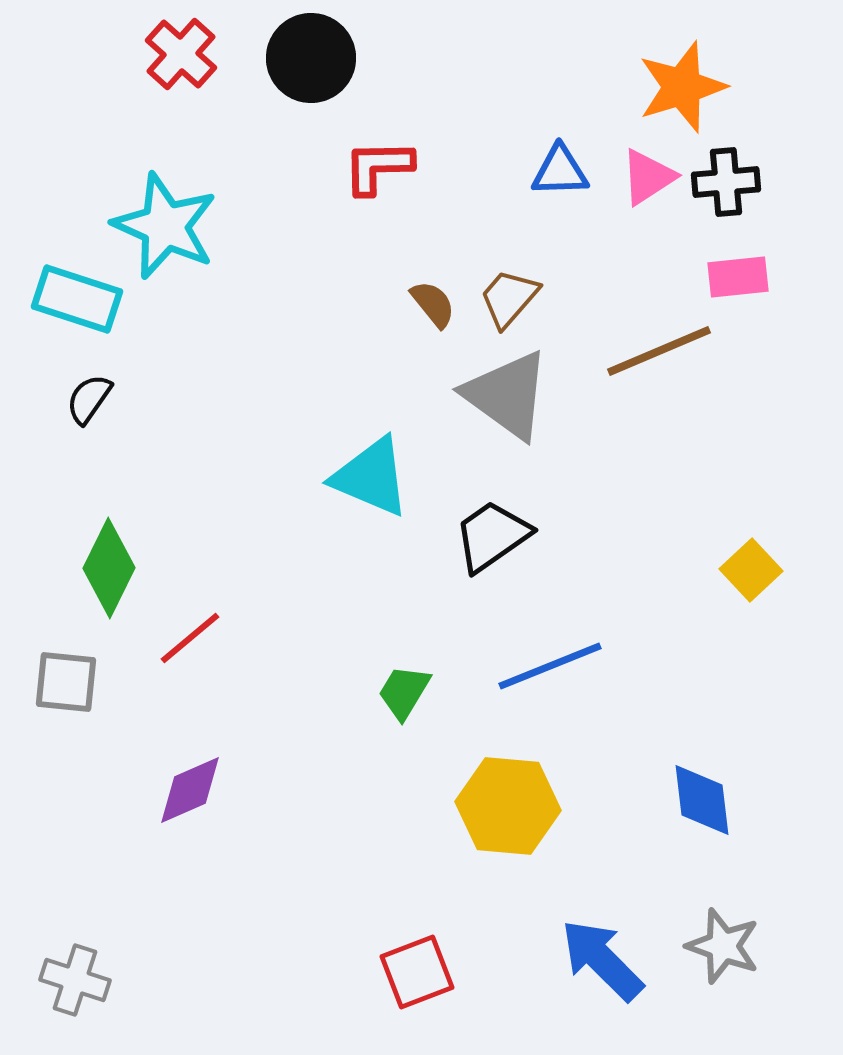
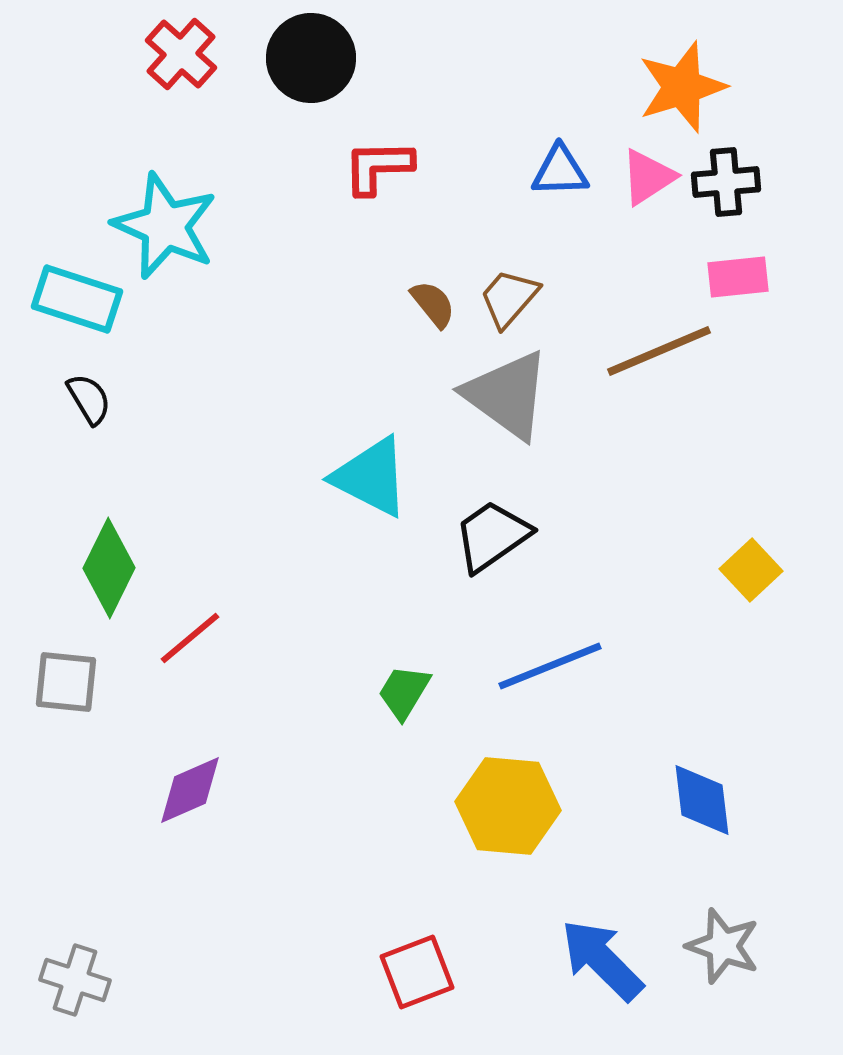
black semicircle: rotated 114 degrees clockwise
cyan triangle: rotated 4 degrees clockwise
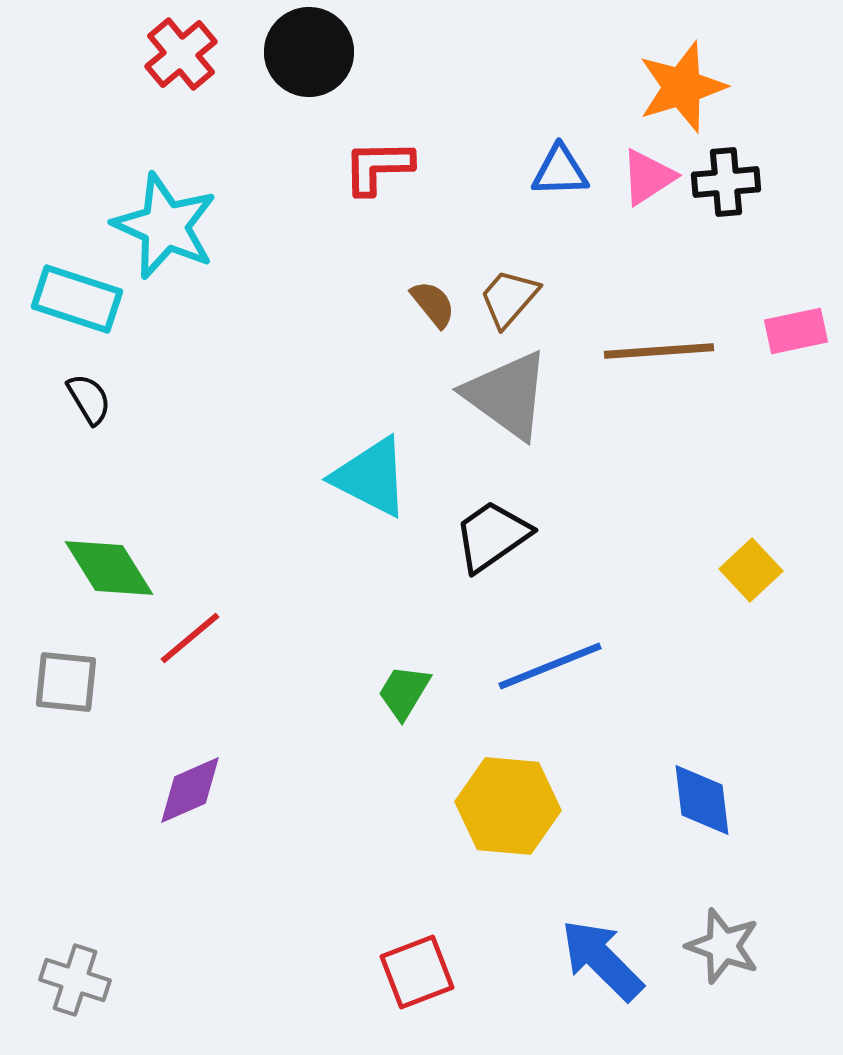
red cross: rotated 8 degrees clockwise
black circle: moved 2 px left, 6 px up
pink rectangle: moved 58 px right, 54 px down; rotated 6 degrees counterclockwise
brown line: rotated 19 degrees clockwise
green diamond: rotated 58 degrees counterclockwise
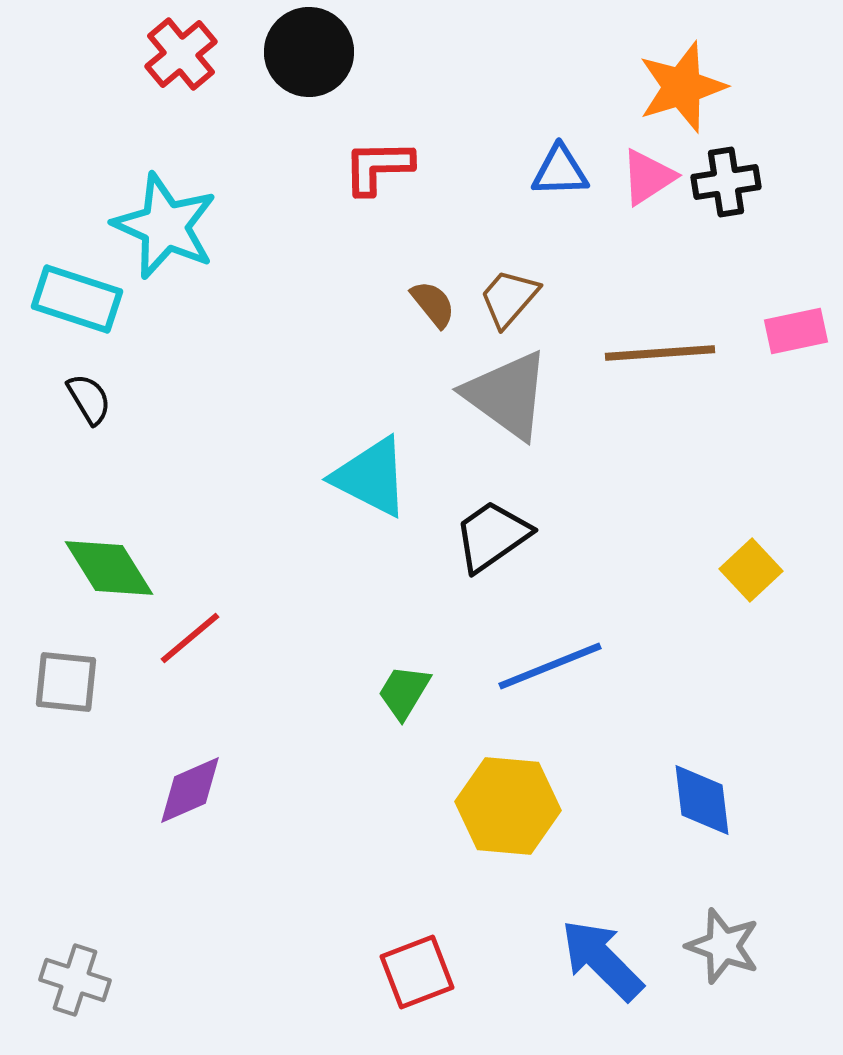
black cross: rotated 4 degrees counterclockwise
brown line: moved 1 px right, 2 px down
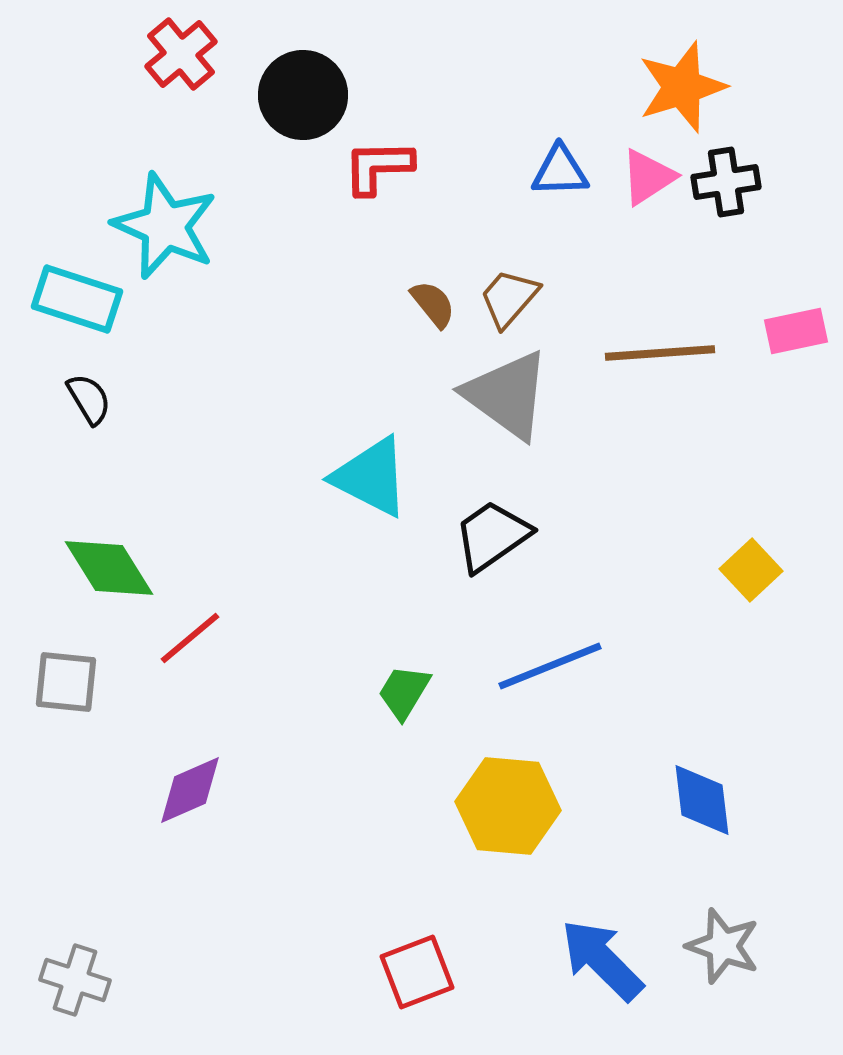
black circle: moved 6 px left, 43 px down
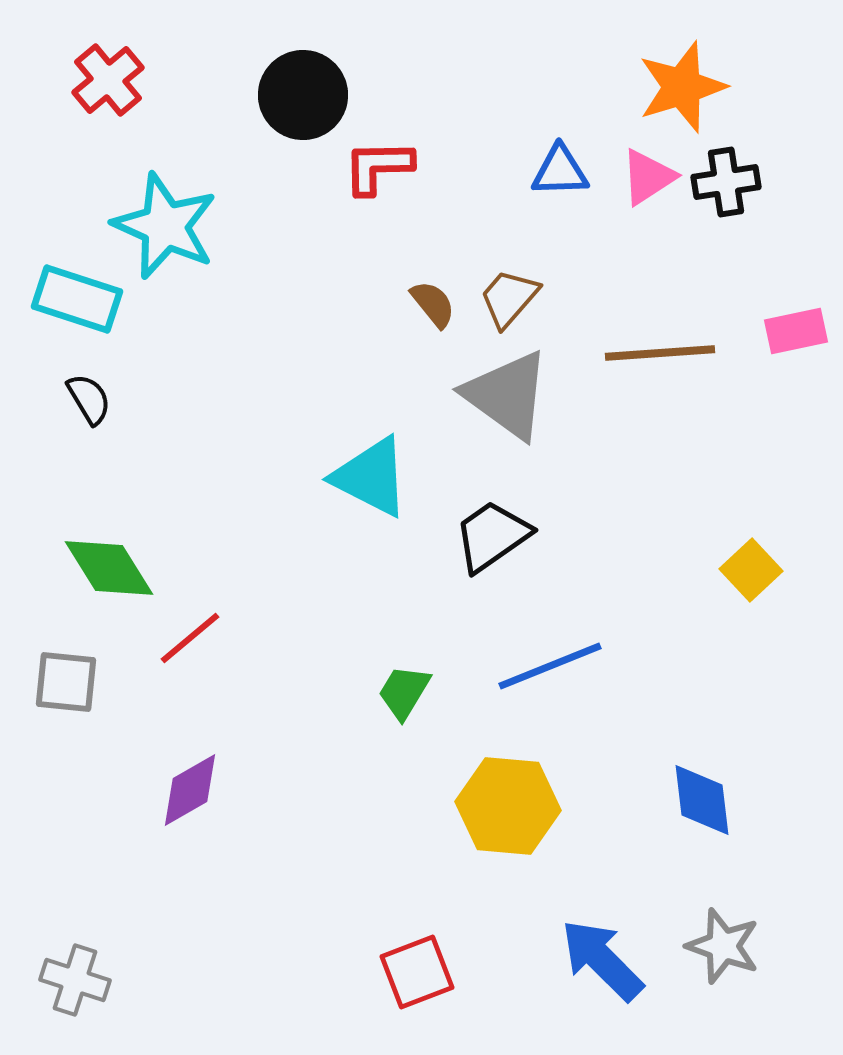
red cross: moved 73 px left, 26 px down
purple diamond: rotated 6 degrees counterclockwise
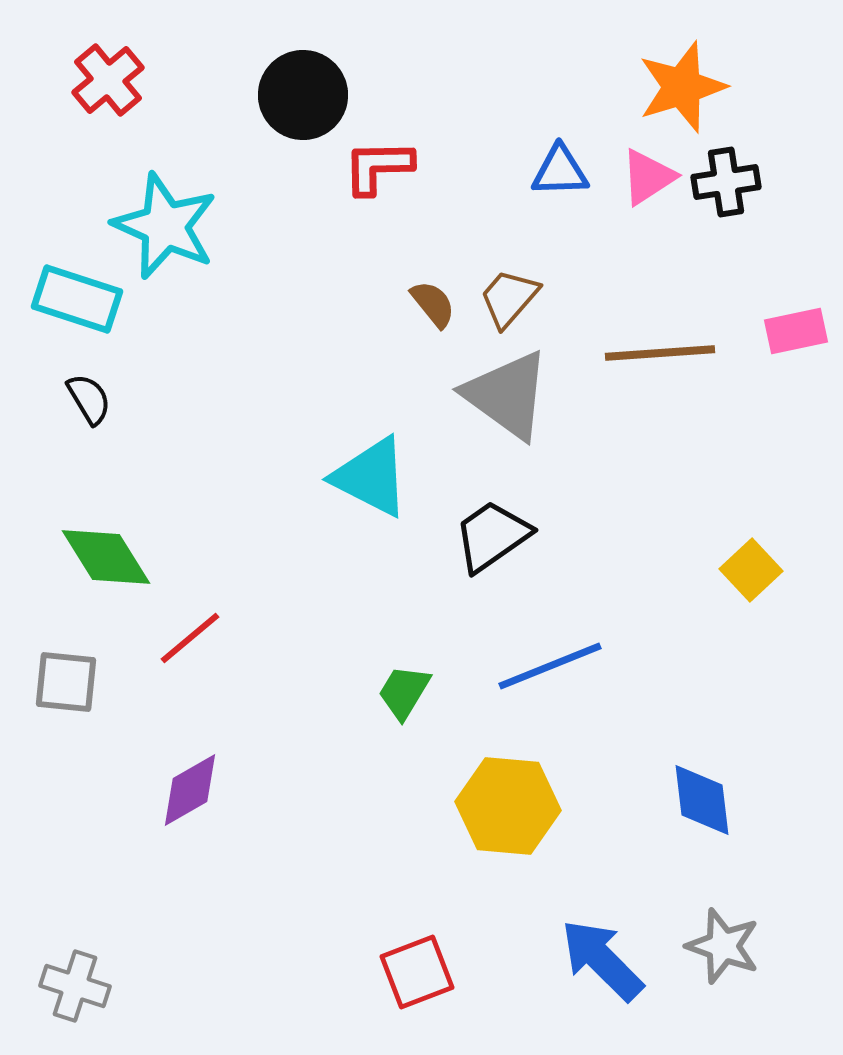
green diamond: moved 3 px left, 11 px up
gray cross: moved 6 px down
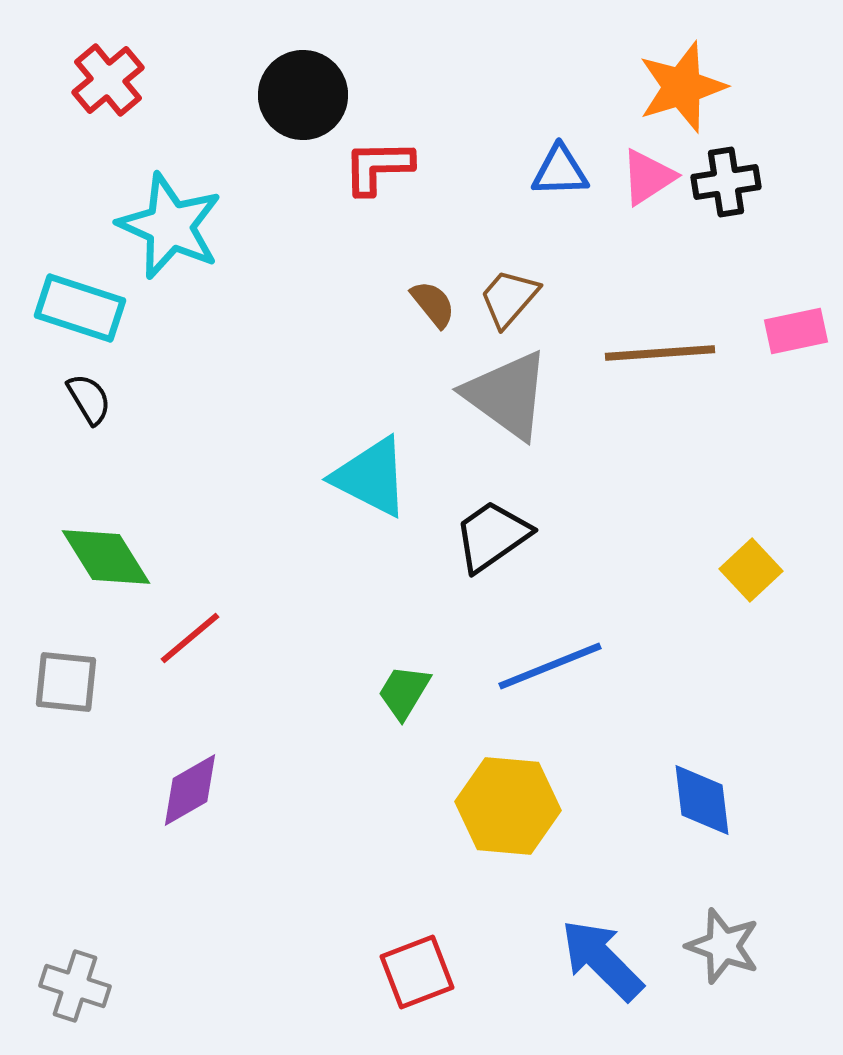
cyan star: moved 5 px right
cyan rectangle: moved 3 px right, 9 px down
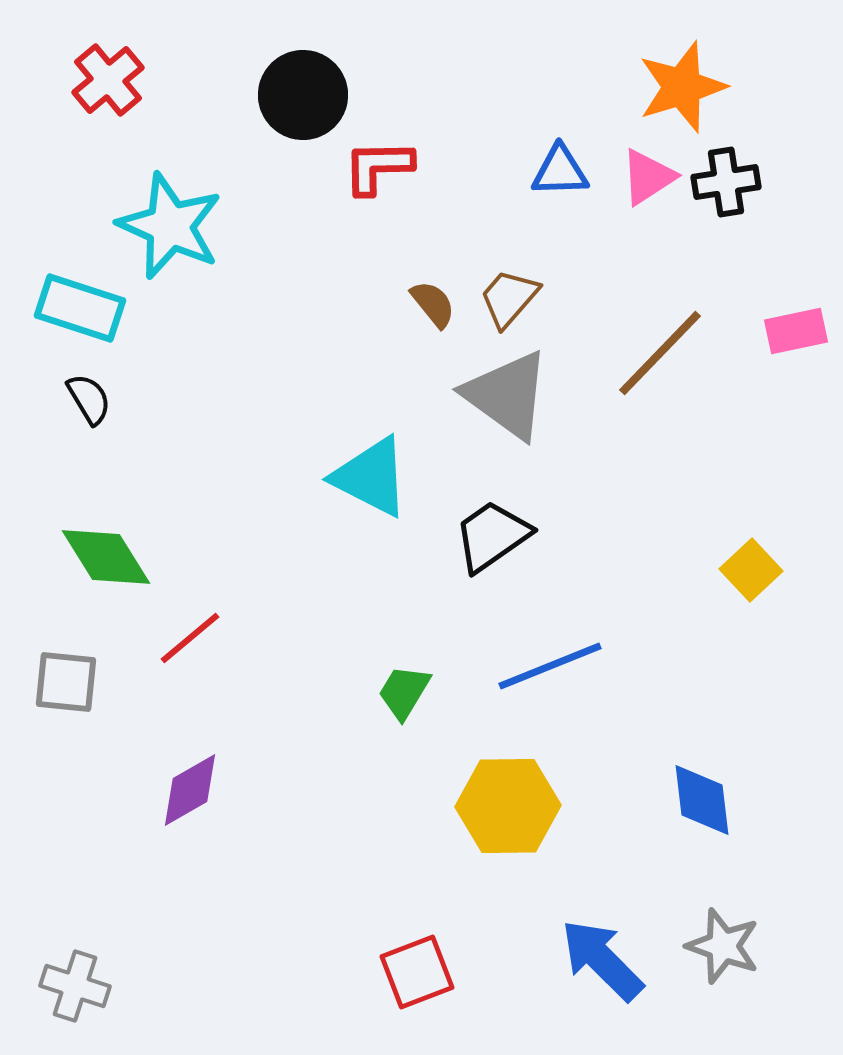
brown line: rotated 42 degrees counterclockwise
yellow hexagon: rotated 6 degrees counterclockwise
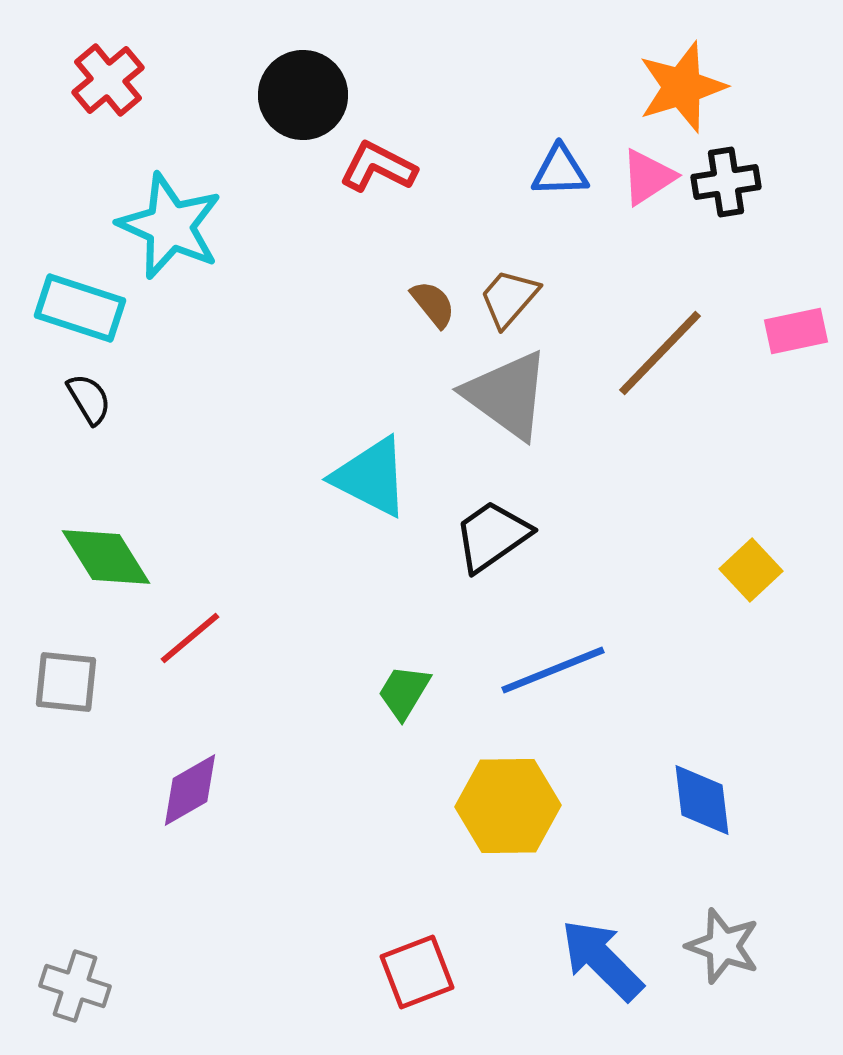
red L-shape: rotated 28 degrees clockwise
blue line: moved 3 px right, 4 px down
